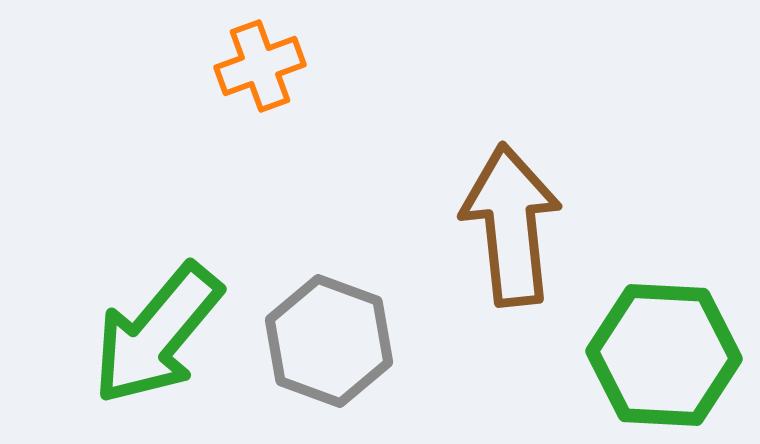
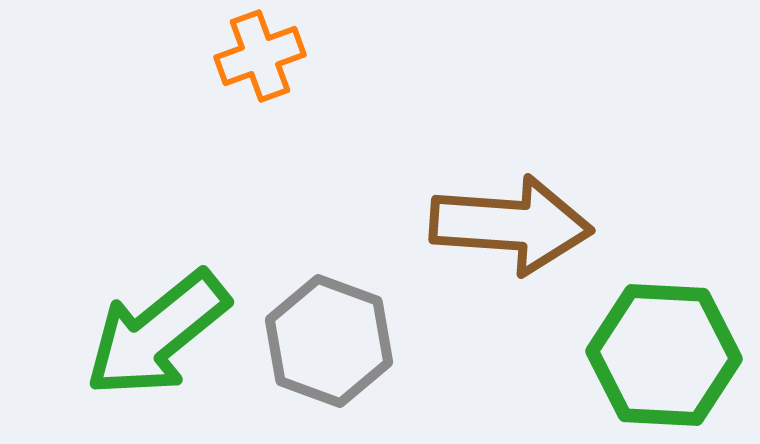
orange cross: moved 10 px up
brown arrow: rotated 100 degrees clockwise
green arrow: rotated 11 degrees clockwise
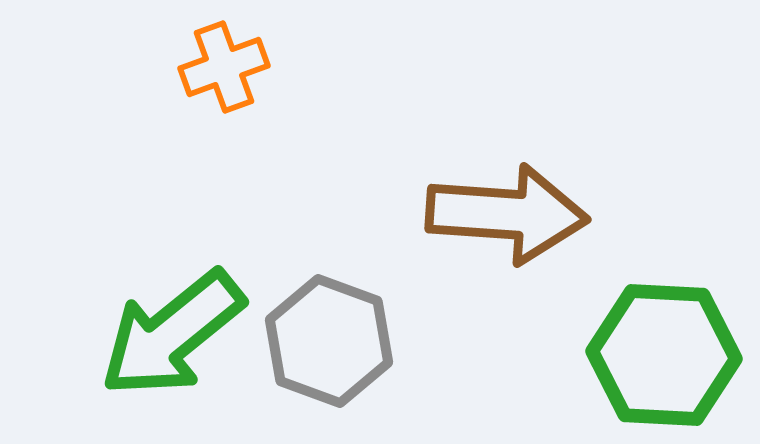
orange cross: moved 36 px left, 11 px down
brown arrow: moved 4 px left, 11 px up
green arrow: moved 15 px right
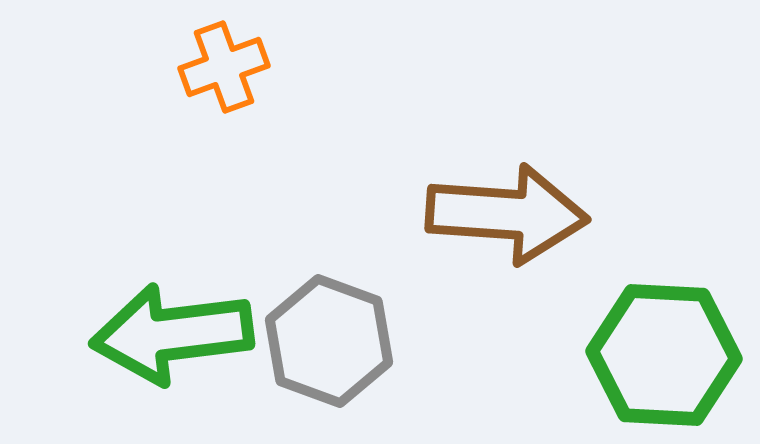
green arrow: rotated 32 degrees clockwise
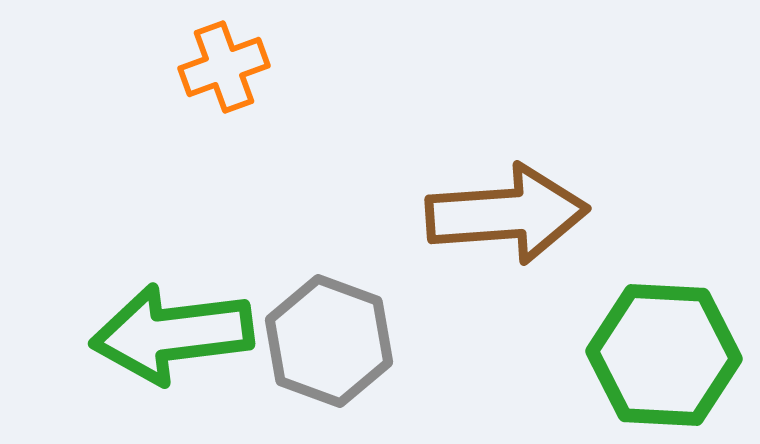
brown arrow: rotated 8 degrees counterclockwise
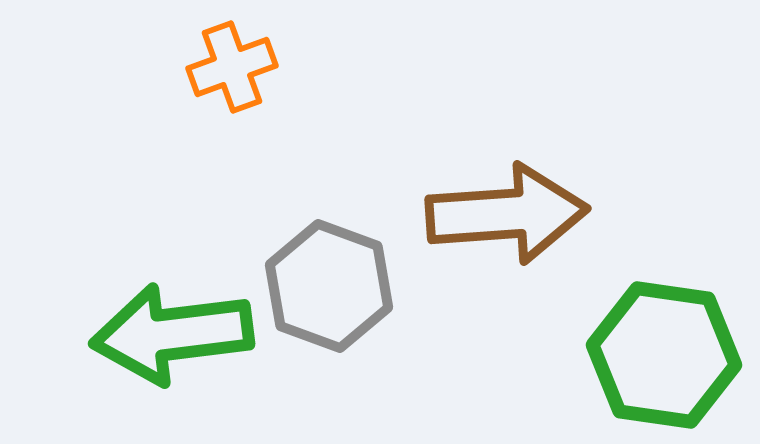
orange cross: moved 8 px right
gray hexagon: moved 55 px up
green hexagon: rotated 5 degrees clockwise
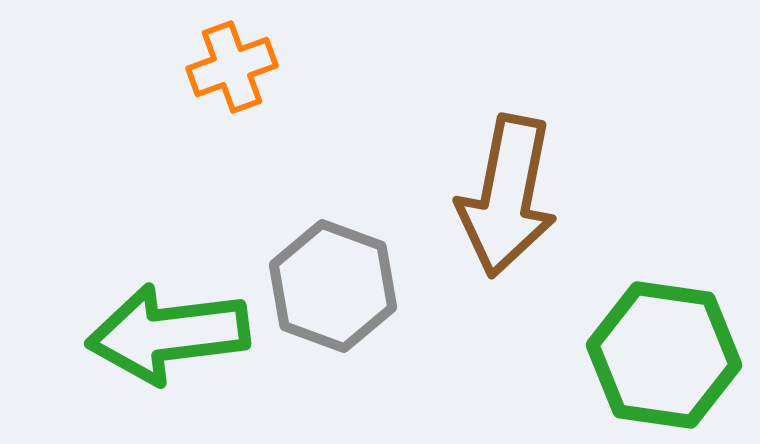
brown arrow: moved 18 px up; rotated 105 degrees clockwise
gray hexagon: moved 4 px right
green arrow: moved 4 px left
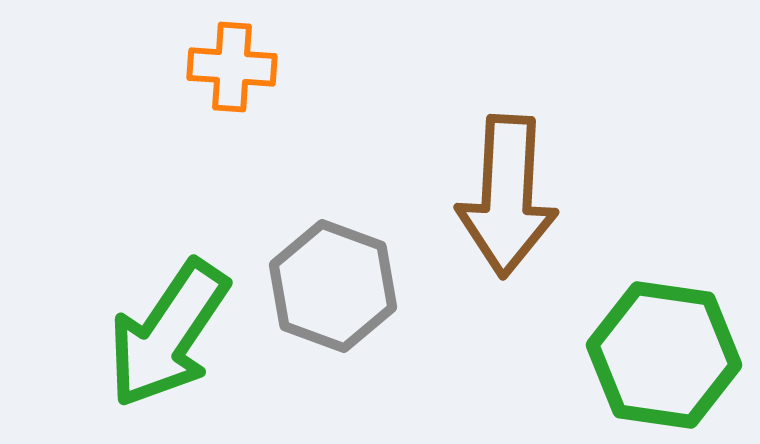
orange cross: rotated 24 degrees clockwise
brown arrow: rotated 8 degrees counterclockwise
green arrow: rotated 49 degrees counterclockwise
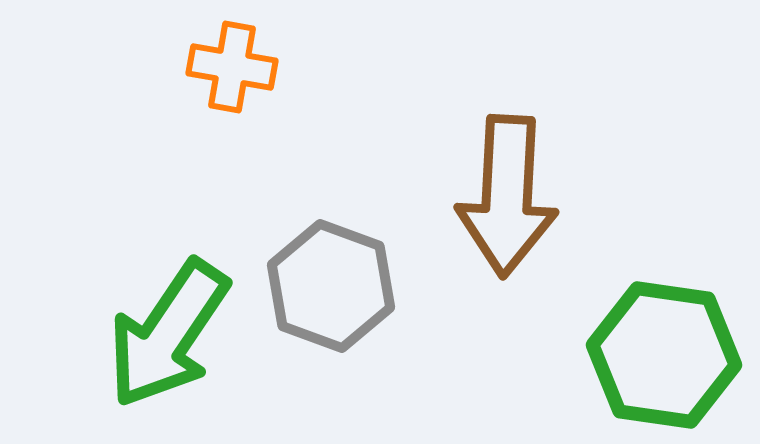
orange cross: rotated 6 degrees clockwise
gray hexagon: moved 2 px left
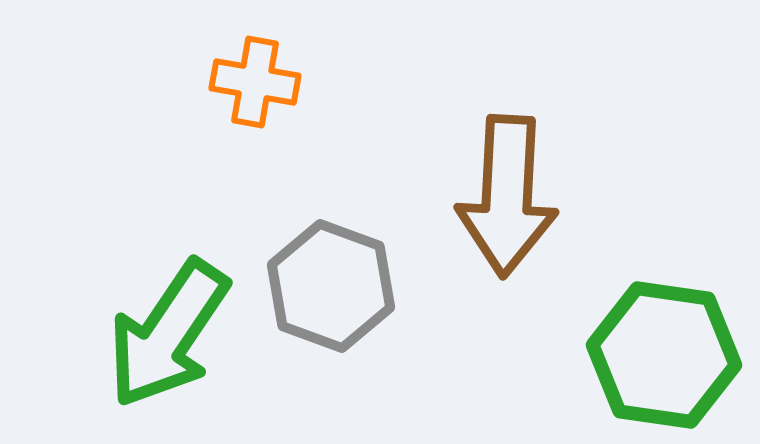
orange cross: moved 23 px right, 15 px down
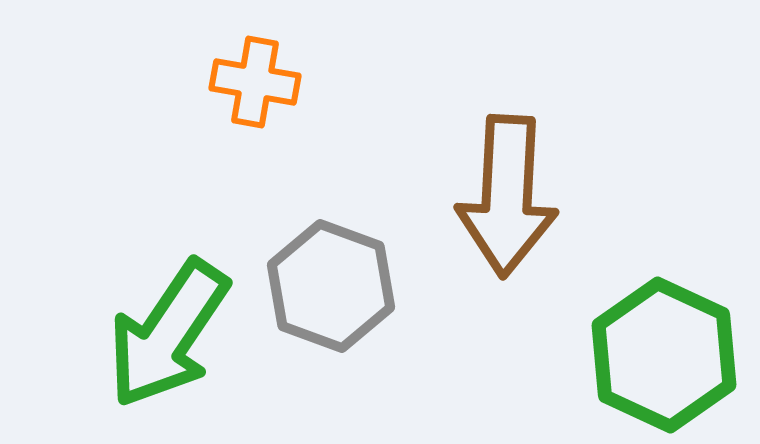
green hexagon: rotated 17 degrees clockwise
